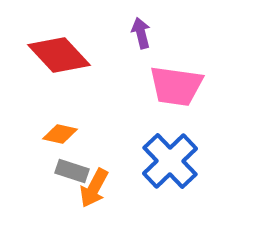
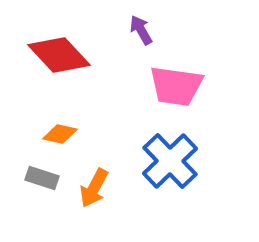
purple arrow: moved 3 px up; rotated 16 degrees counterclockwise
gray rectangle: moved 30 px left, 7 px down
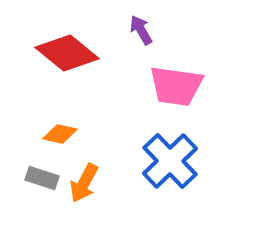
red diamond: moved 8 px right, 2 px up; rotated 8 degrees counterclockwise
orange arrow: moved 10 px left, 5 px up
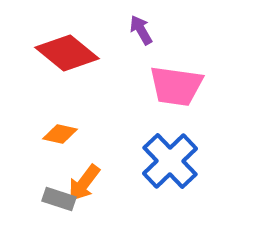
gray rectangle: moved 17 px right, 21 px down
orange arrow: rotated 9 degrees clockwise
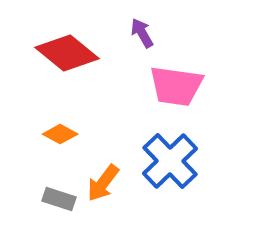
purple arrow: moved 1 px right, 3 px down
orange diamond: rotated 16 degrees clockwise
orange arrow: moved 19 px right
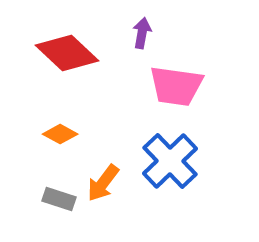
purple arrow: rotated 40 degrees clockwise
red diamond: rotated 4 degrees clockwise
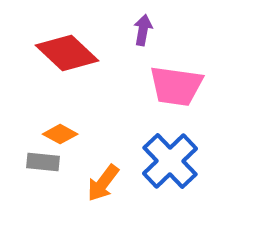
purple arrow: moved 1 px right, 3 px up
gray rectangle: moved 16 px left, 37 px up; rotated 12 degrees counterclockwise
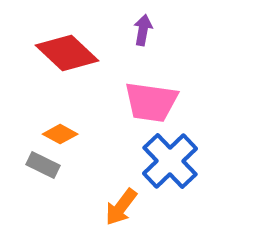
pink trapezoid: moved 25 px left, 16 px down
gray rectangle: moved 3 px down; rotated 20 degrees clockwise
orange arrow: moved 18 px right, 24 px down
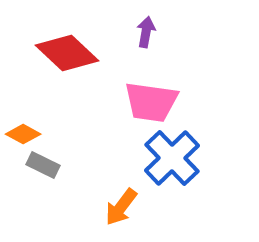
purple arrow: moved 3 px right, 2 px down
orange diamond: moved 37 px left
blue cross: moved 2 px right, 3 px up
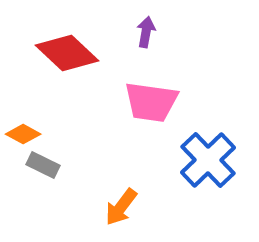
blue cross: moved 36 px right, 2 px down
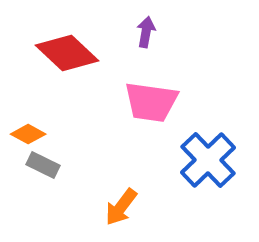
orange diamond: moved 5 px right
